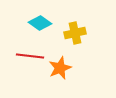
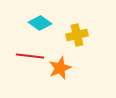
yellow cross: moved 2 px right, 2 px down
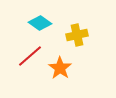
red line: rotated 48 degrees counterclockwise
orange star: rotated 15 degrees counterclockwise
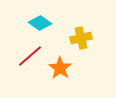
yellow cross: moved 4 px right, 3 px down
